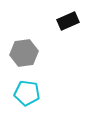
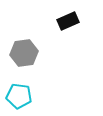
cyan pentagon: moved 8 px left, 3 px down
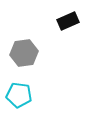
cyan pentagon: moved 1 px up
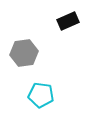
cyan pentagon: moved 22 px right
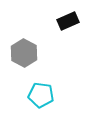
gray hexagon: rotated 24 degrees counterclockwise
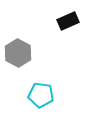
gray hexagon: moved 6 px left
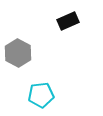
cyan pentagon: rotated 15 degrees counterclockwise
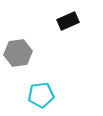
gray hexagon: rotated 24 degrees clockwise
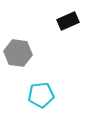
gray hexagon: rotated 16 degrees clockwise
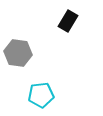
black rectangle: rotated 35 degrees counterclockwise
